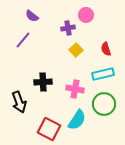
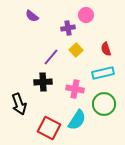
purple line: moved 28 px right, 17 px down
cyan rectangle: moved 1 px up
black arrow: moved 2 px down
red square: moved 1 px up
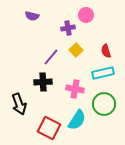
purple semicircle: rotated 24 degrees counterclockwise
red semicircle: moved 2 px down
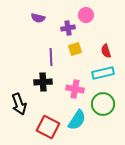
purple semicircle: moved 6 px right, 2 px down
yellow square: moved 1 px left, 1 px up; rotated 24 degrees clockwise
purple line: rotated 42 degrees counterclockwise
green circle: moved 1 px left
red square: moved 1 px left, 1 px up
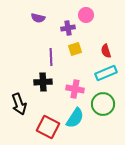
cyan rectangle: moved 3 px right; rotated 10 degrees counterclockwise
cyan semicircle: moved 2 px left, 2 px up
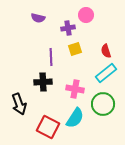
cyan rectangle: rotated 15 degrees counterclockwise
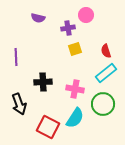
purple line: moved 35 px left
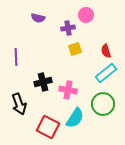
black cross: rotated 12 degrees counterclockwise
pink cross: moved 7 px left, 1 px down
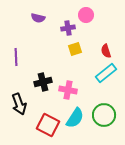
green circle: moved 1 px right, 11 px down
red square: moved 2 px up
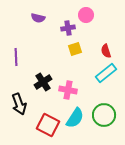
black cross: rotated 18 degrees counterclockwise
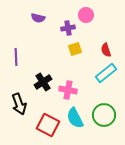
red semicircle: moved 1 px up
cyan semicircle: rotated 120 degrees clockwise
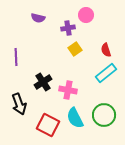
yellow square: rotated 16 degrees counterclockwise
